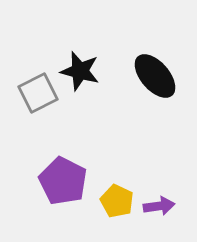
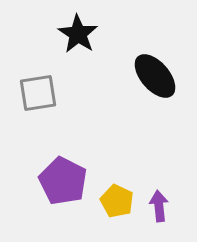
black star: moved 2 px left, 37 px up; rotated 18 degrees clockwise
gray square: rotated 18 degrees clockwise
purple arrow: rotated 88 degrees counterclockwise
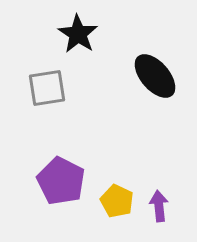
gray square: moved 9 px right, 5 px up
purple pentagon: moved 2 px left
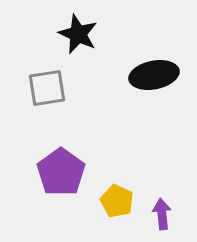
black star: rotated 9 degrees counterclockwise
black ellipse: moved 1 px left, 1 px up; rotated 60 degrees counterclockwise
purple pentagon: moved 9 px up; rotated 9 degrees clockwise
purple arrow: moved 3 px right, 8 px down
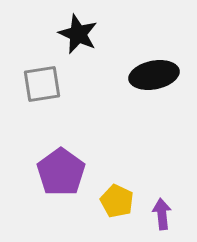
gray square: moved 5 px left, 4 px up
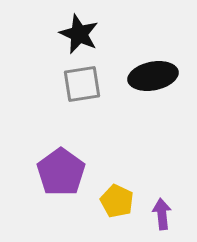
black star: moved 1 px right
black ellipse: moved 1 px left, 1 px down
gray square: moved 40 px right
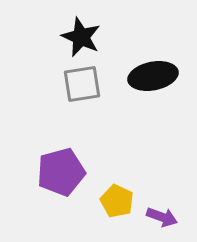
black star: moved 2 px right, 3 px down
purple pentagon: rotated 21 degrees clockwise
purple arrow: moved 3 px down; rotated 116 degrees clockwise
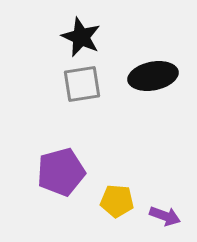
yellow pentagon: rotated 20 degrees counterclockwise
purple arrow: moved 3 px right, 1 px up
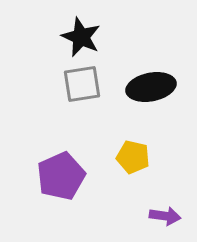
black ellipse: moved 2 px left, 11 px down
purple pentagon: moved 4 px down; rotated 9 degrees counterclockwise
yellow pentagon: moved 16 px right, 44 px up; rotated 8 degrees clockwise
purple arrow: rotated 12 degrees counterclockwise
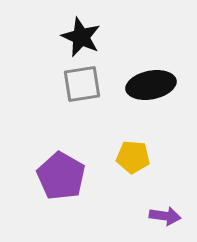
black ellipse: moved 2 px up
yellow pentagon: rotated 8 degrees counterclockwise
purple pentagon: rotated 18 degrees counterclockwise
